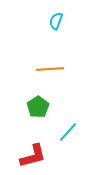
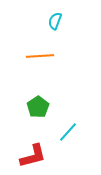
cyan semicircle: moved 1 px left
orange line: moved 10 px left, 13 px up
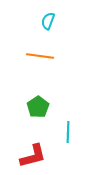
cyan semicircle: moved 7 px left
orange line: rotated 12 degrees clockwise
cyan line: rotated 40 degrees counterclockwise
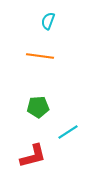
green pentagon: rotated 30 degrees clockwise
cyan line: rotated 55 degrees clockwise
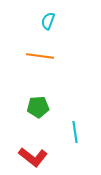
cyan line: moved 7 px right; rotated 65 degrees counterclockwise
red L-shape: moved 1 px down; rotated 52 degrees clockwise
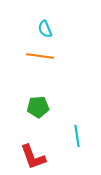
cyan semicircle: moved 3 px left, 8 px down; rotated 42 degrees counterclockwise
cyan line: moved 2 px right, 4 px down
red L-shape: rotated 32 degrees clockwise
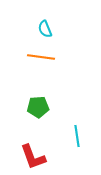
orange line: moved 1 px right, 1 px down
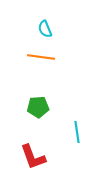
cyan line: moved 4 px up
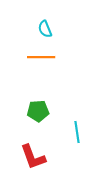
orange line: rotated 8 degrees counterclockwise
green pentagon: moved 4 px down
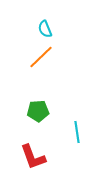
orange line: rotated 44 degrees counterclockwise
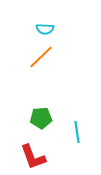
cyan semicircle: rotated 66 degrees counterclockwise
green pentagon: moved 3 px right, 7 px down
